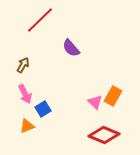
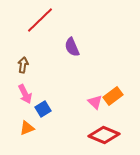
purple semicircle: moved 1 px right, 1 px up; rotated 18 degrees clockwise
brown arrow: rotated 21 degrees counterclockwise
orange rectangle: rotated 24 degrees clockwise
orange triangle: moved 2 px down
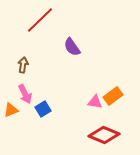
purple semicircle: rotated 12 degrees counterclockwise
pink triangle: rotated 35 degrees counterclockwise
orange triangle: moved 16 px left, 18 px up
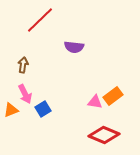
purple semicircle: moved 2 px right; rotated 48 degrees counterclockwise
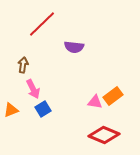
red line: moved 2 px right, 4 px down
pink arrow: moved 8 px right, 5 px up
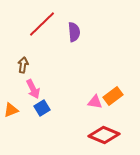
purple semicircle: moved 15 px up; rotated 102 degrees counterclockwise
blue square: moved 1 px left, 1 px up
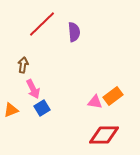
red diamond: rotated 24 degrees counterclockwise
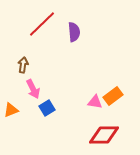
blue square: moved 5 px right
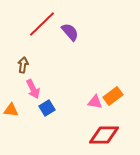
purple semicircle: moved 4 px left; rotated 36 degrees counterclockwise
orange triangle: rotated 28 degrees clockwise
